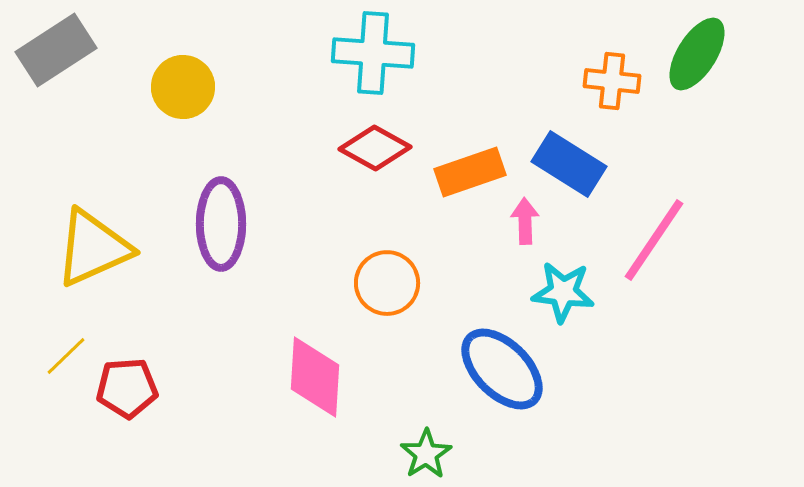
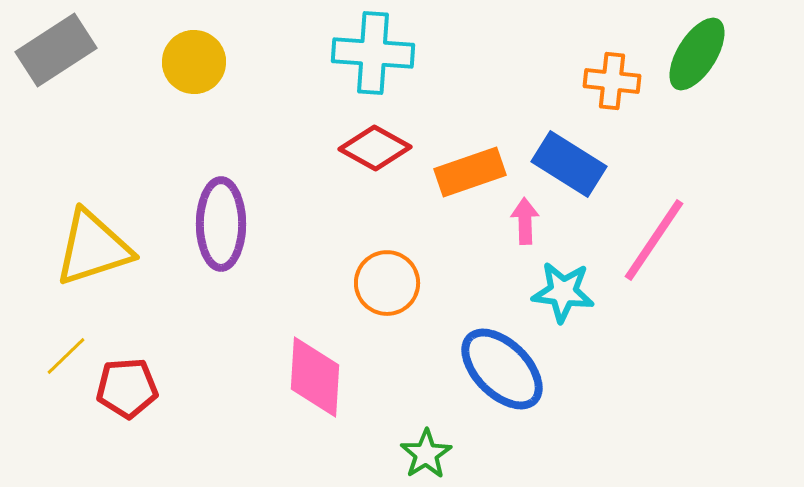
yellow circle: moved 11 px right, 25 px up
yellow triangle: rotated 6 degrees clockwise
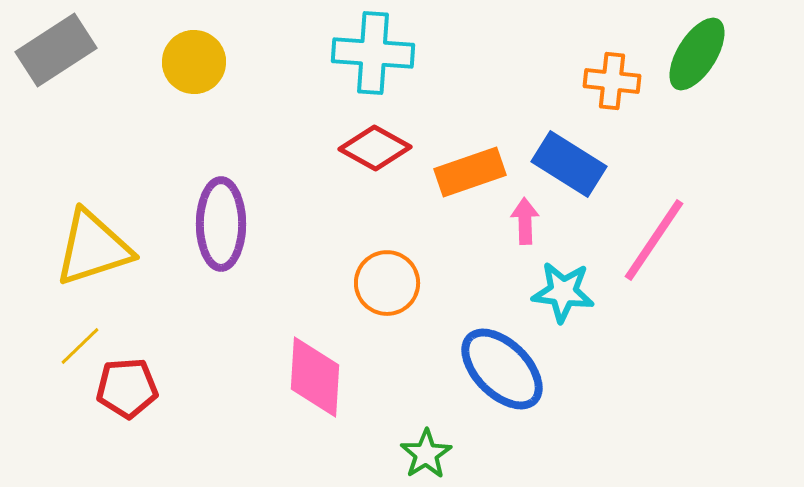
yellow line: moved 14 px right, 10 px up
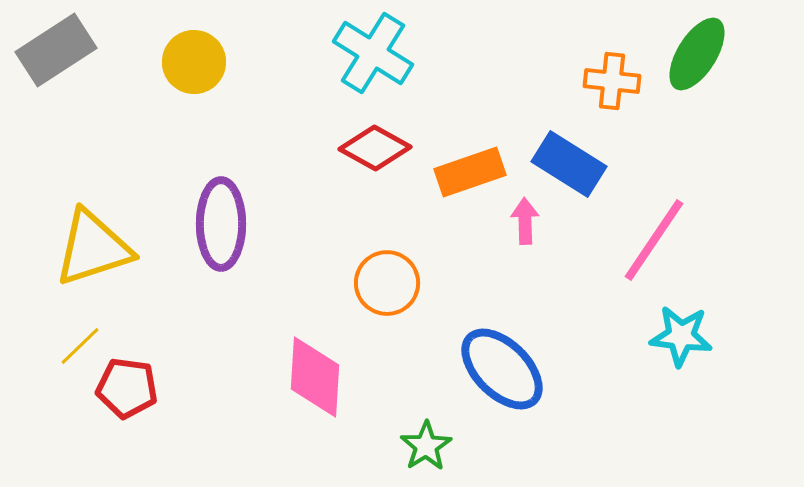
cyan cross: rotated 28 degrees clockwise
cyan star: moved 118 px right, 44 px down
red pentagon: rotated 12 degrees clockwise
green star: moved 8 px up
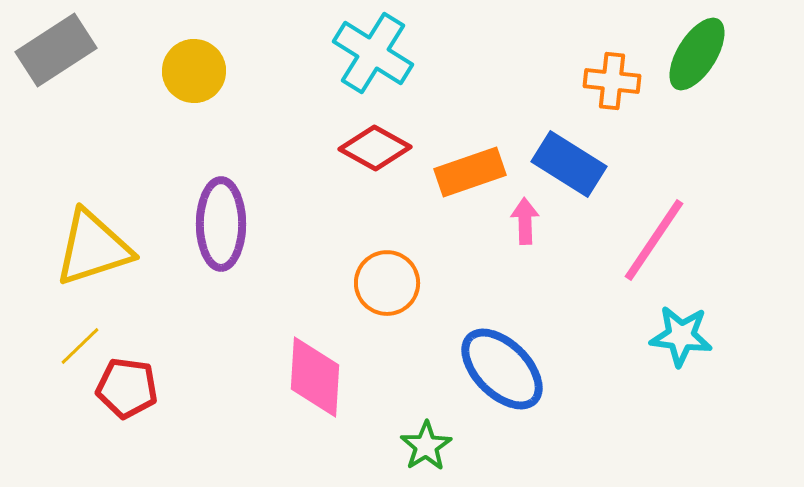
yellow circle: moved 9 px down
